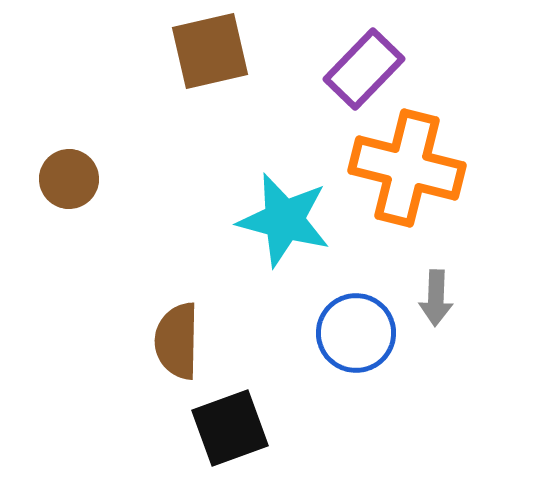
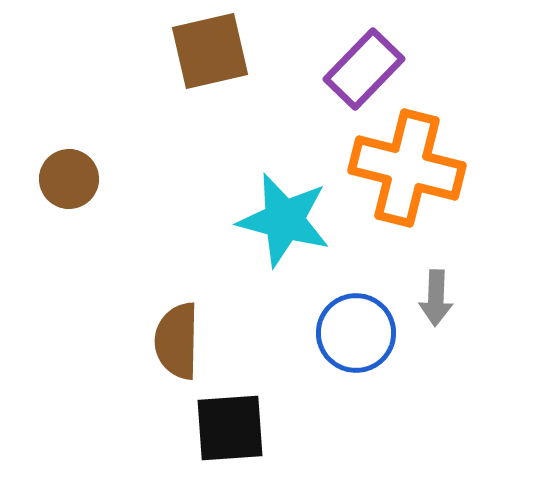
black square: rotated 16 degrees clockwise
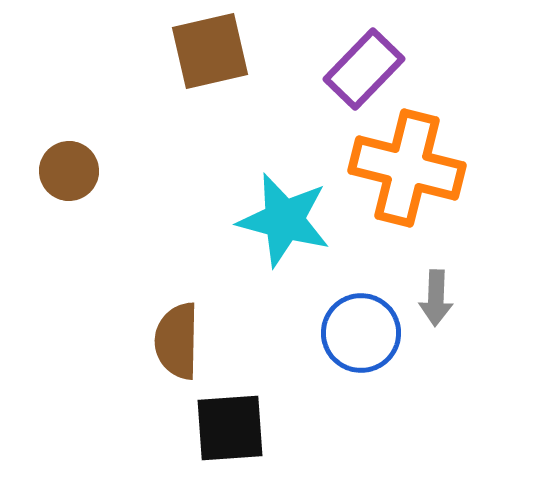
brown circle: moved 8 px up
blue circle: moved 5 px right
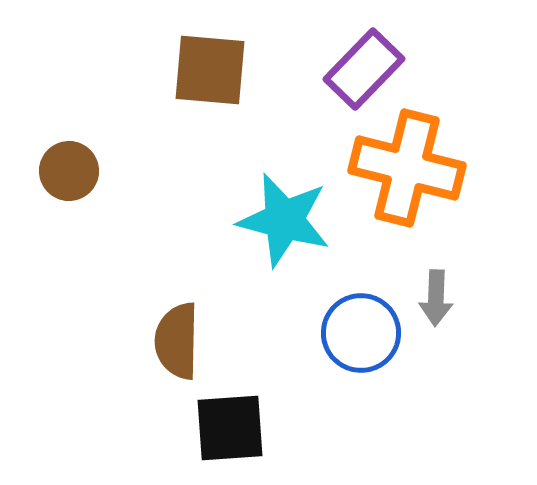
brown square: moved 19 px down; rotated 18 degrees clockwise
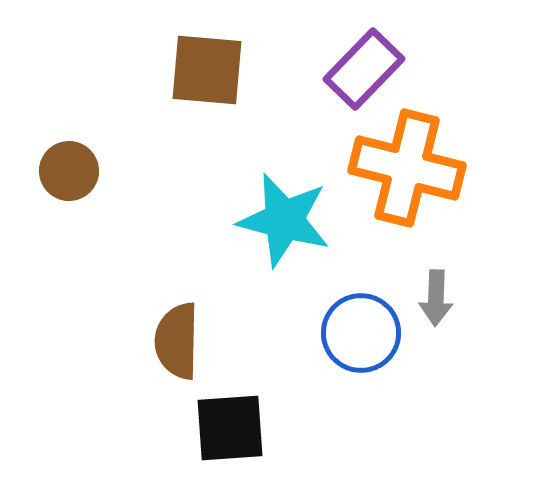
brown square: moved 3 px left
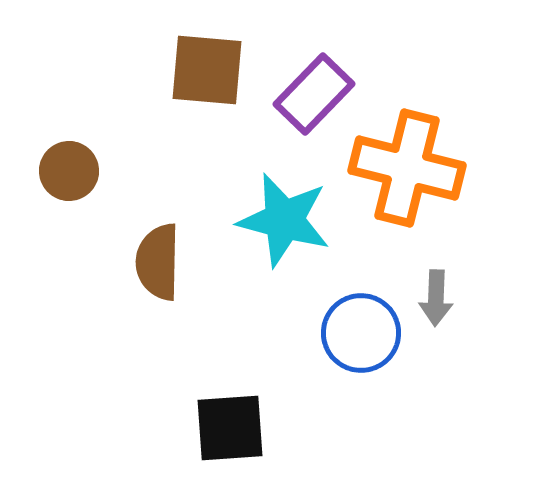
purple rectangle: moved 50 px left, 25 px down
brown semicircle: moved 19 px left, 79 px up
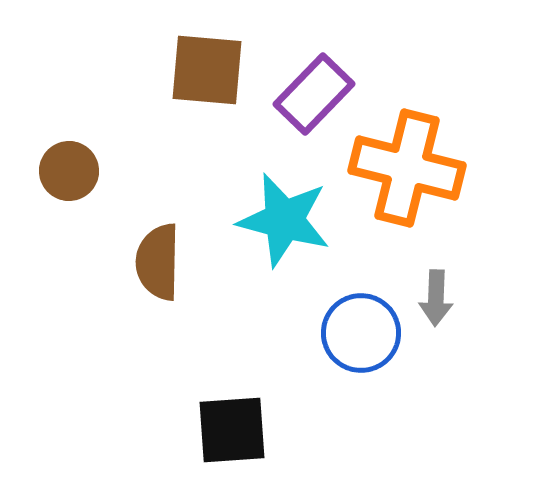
black square: moved 2 px right, 2 px down
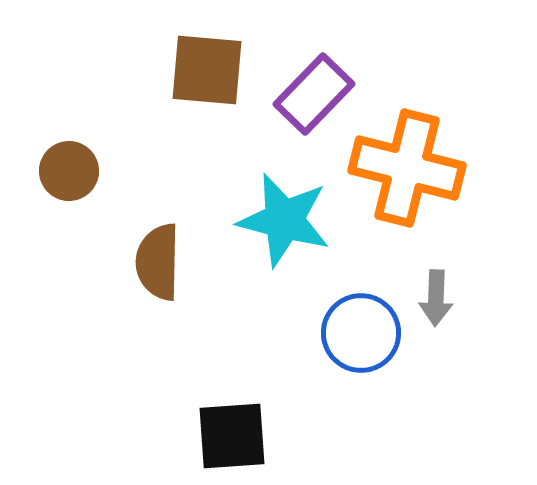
black square: moved 6 px down
